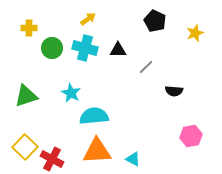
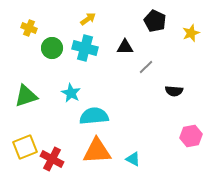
yellow cross: rotated 21 degrees clockwise
yellow star: moved 4 px left
black triangle: moved 7 px right, 3 px up
yellow square: rotated 25 degrees clockwise
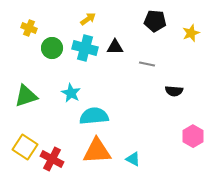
black pentagon: rotated 20 degrees counterclockwise
black triangle: moved 10 px left
gray line: moved 1 px right, 3 px up; rotated 56 degrees clockwise
pink hexagon: moved 2 px right; rotated 20 degrees counterclockwise
yellow square: rotated 35 degrees counterclockwise
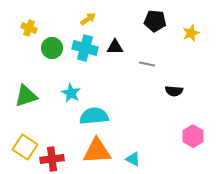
red cross: rotated 35 degrees counterclockwise
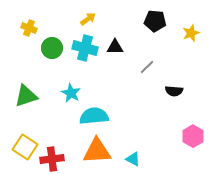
gray line: moved 3 px down; rotated 56 degrees counterclockwise
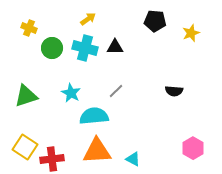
gray line: moved 31 px left, 24 px down
pink hexagon: moved 12 px down
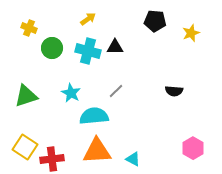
cyan cross: moved 3 px right, 3 px down
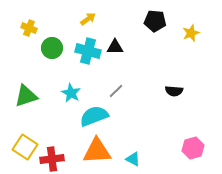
cyan semicircle: rotated 16 degrees counterclockwise
pink hexagon: rotated 15 degrees clockwise
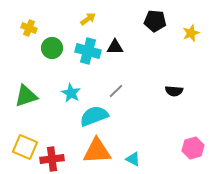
yellow square: rotated 10 degrees counterclockwise
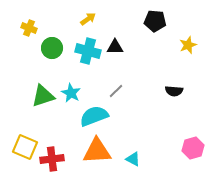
yellow star: moved 3 px left, 12 px down
green triangle: moved 17 px right
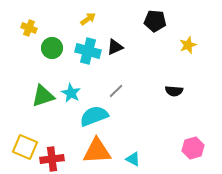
black triangle: rotated 24 degrees counterclockwise
